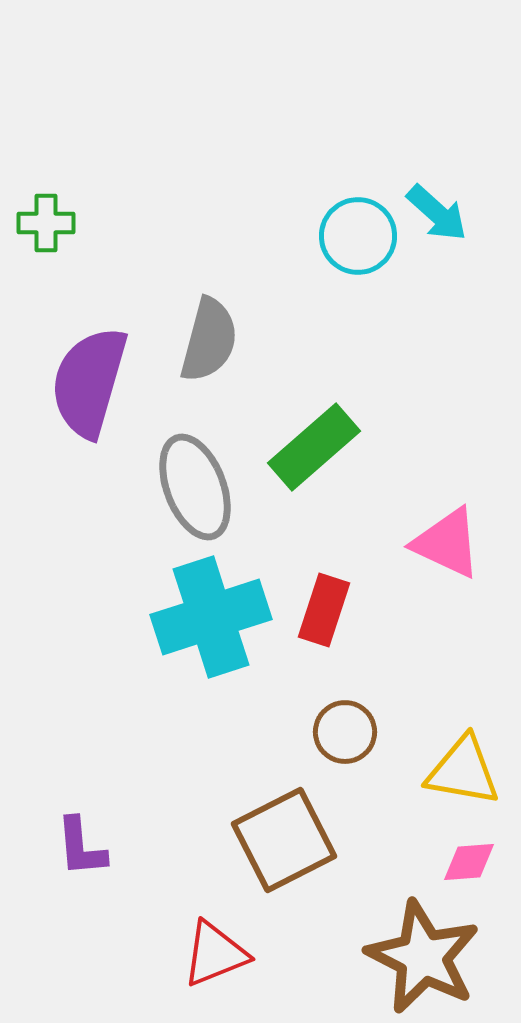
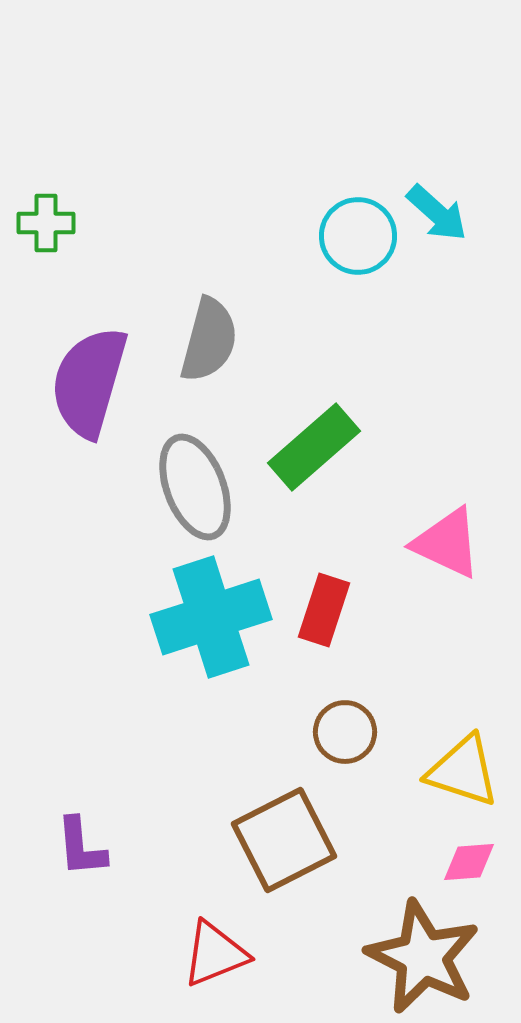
yellow triangle: rotated 8 degrees clockwise
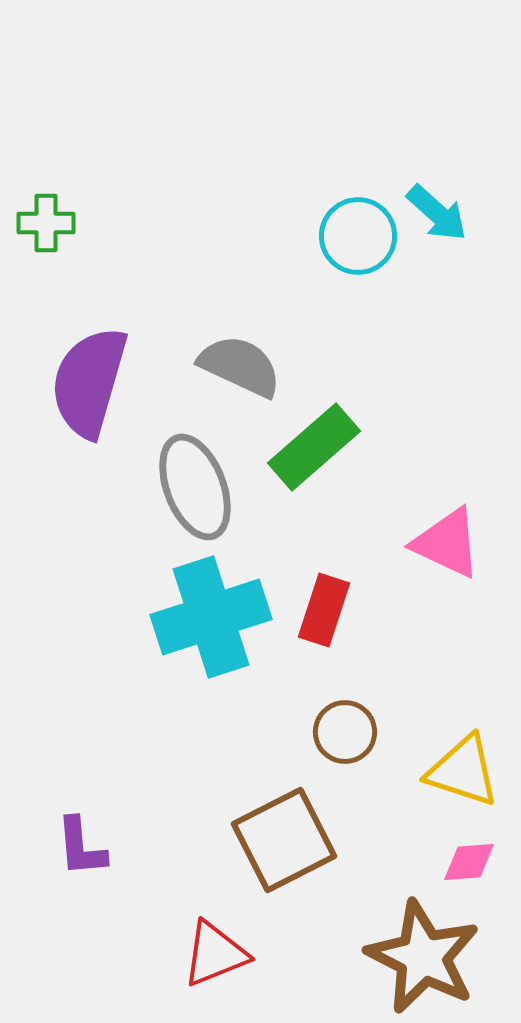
gray semicircle: moved 31 px right, 26 px down; rotated 80 degrees counterclockwise
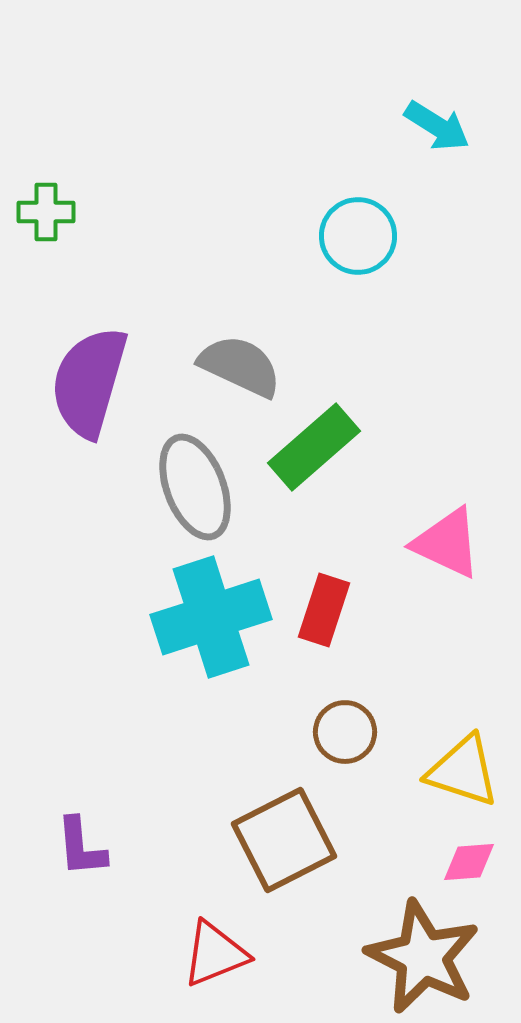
cyan arrow: moved 87 px up; rotated 10 degrees counterclockwise
green cross: moved 11 px up
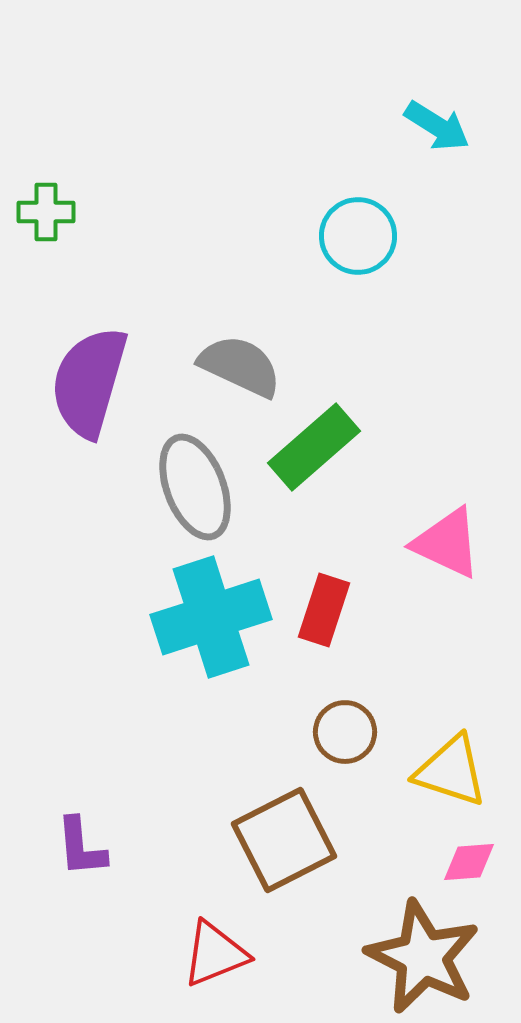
yellow triangle: moved 12 px left
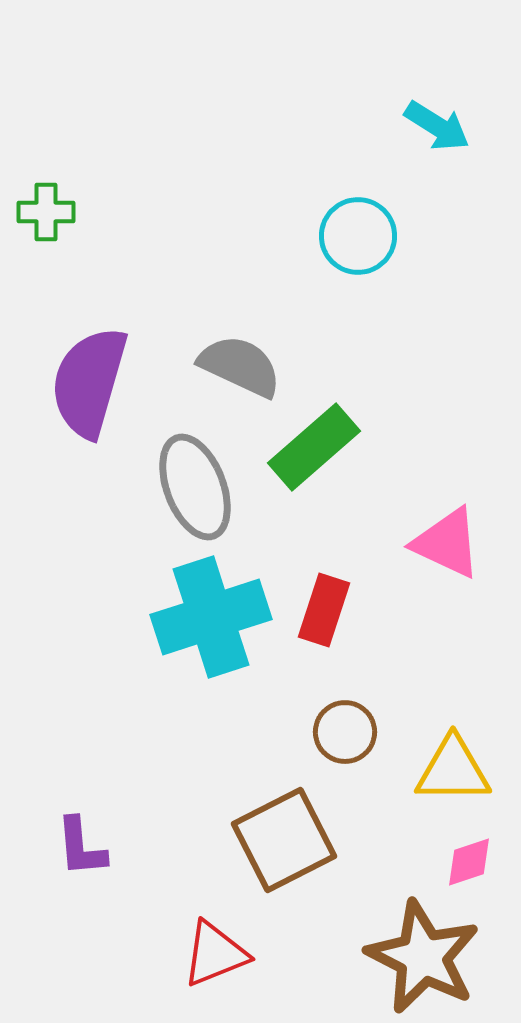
yellow triangle: moved 2 px right, 1 px up; rotated 18 degrees counterclockwise
pink diamond: rotated 14 degrees counterclockwise
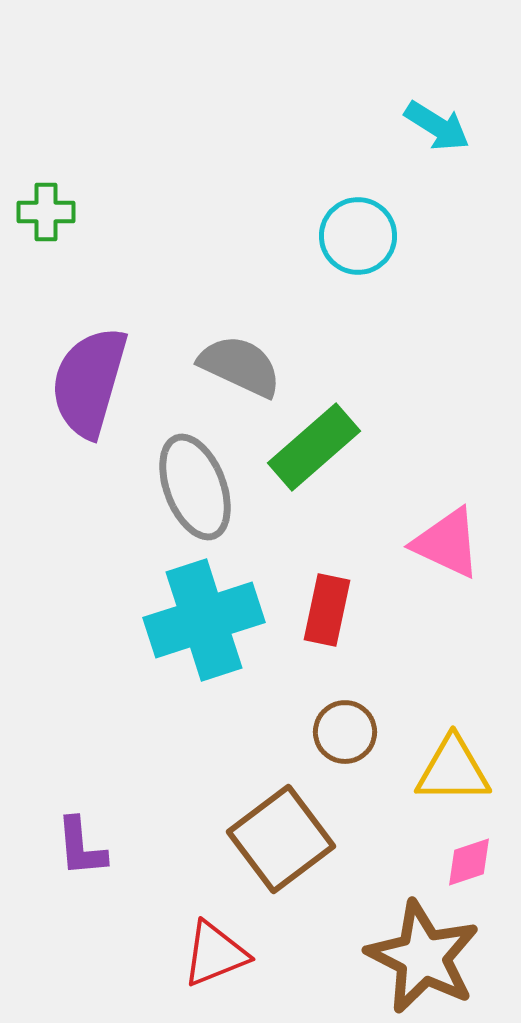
red rectangle: moved 3 px right; rotated 6 degrees counterclockwise
cyan cross: moved 7 px left, 3 px down
brown square: moved 3 px left, 1 px up; rotated 10 degrees counterclockwise
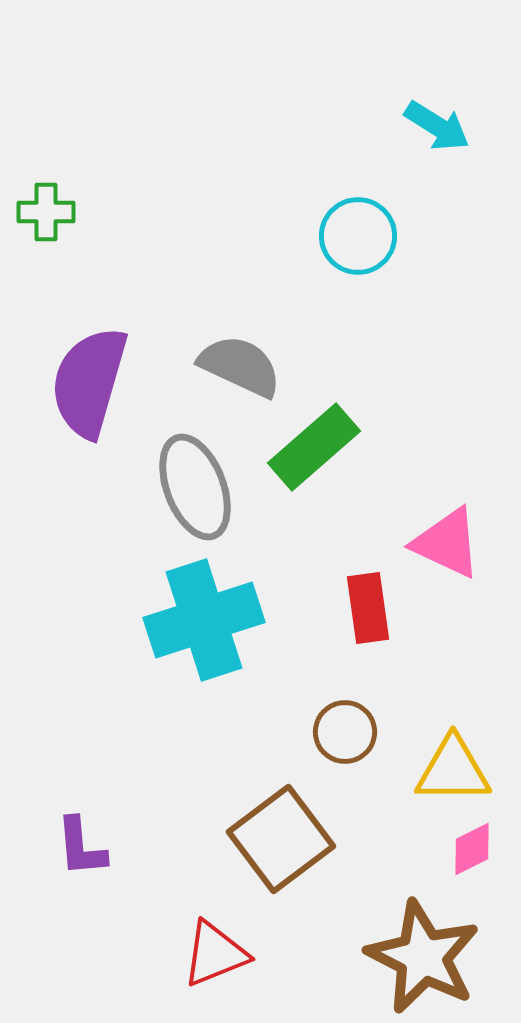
red rectangle: moved 41 px right, 2 px up; rotated 20 degrees counterclockwise
pink diamond: moved 3 px right, 13 px up; rotated 8 degrees counterclockwise
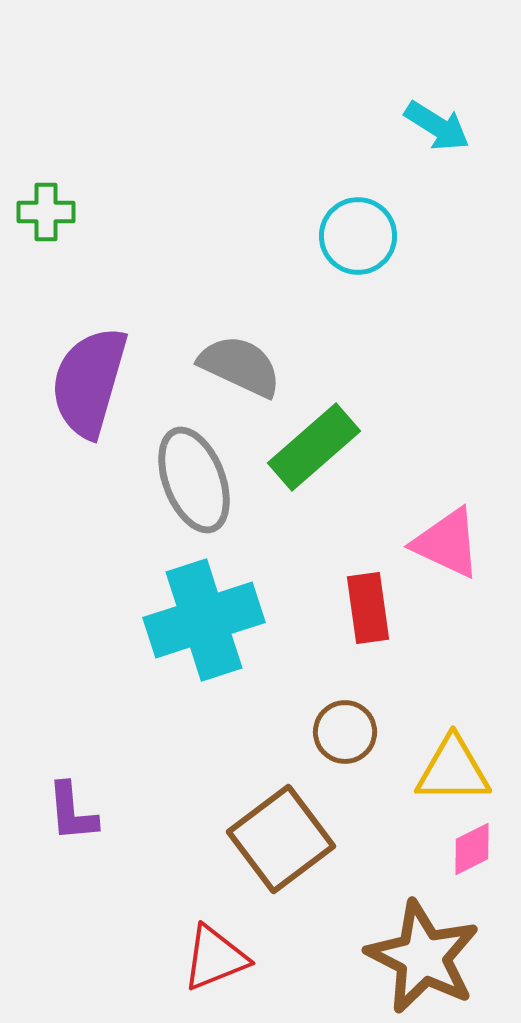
gray ellipse: moved 1 px left, 7 px up
purple L-shape: moved 9 px left, 35 px up
red triangle: moved 4 px down
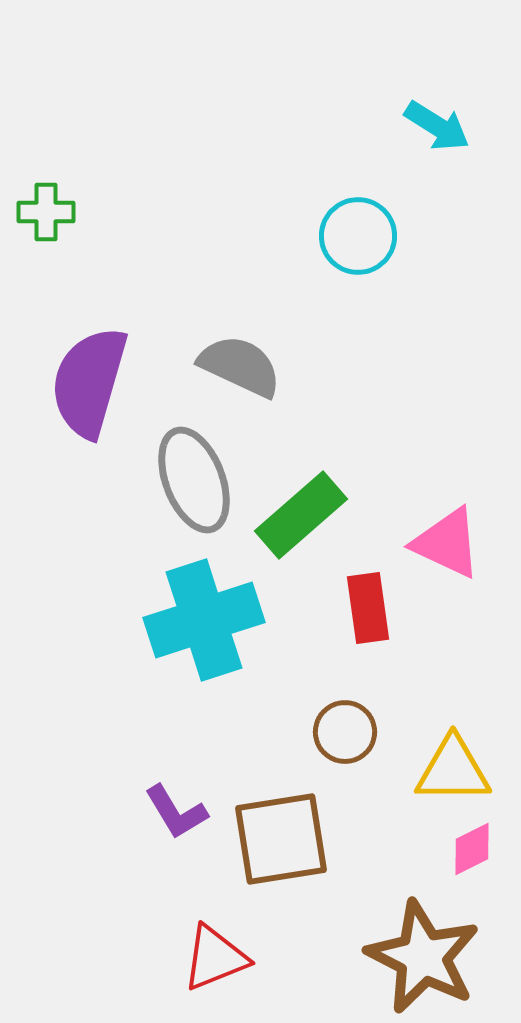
green rectangle: moved 13 px left, 68 px down
purple L-shape: moved 104 px right; rotated 26 degrees counterclockwise
brown square: rotated 28 degrees clockwise
